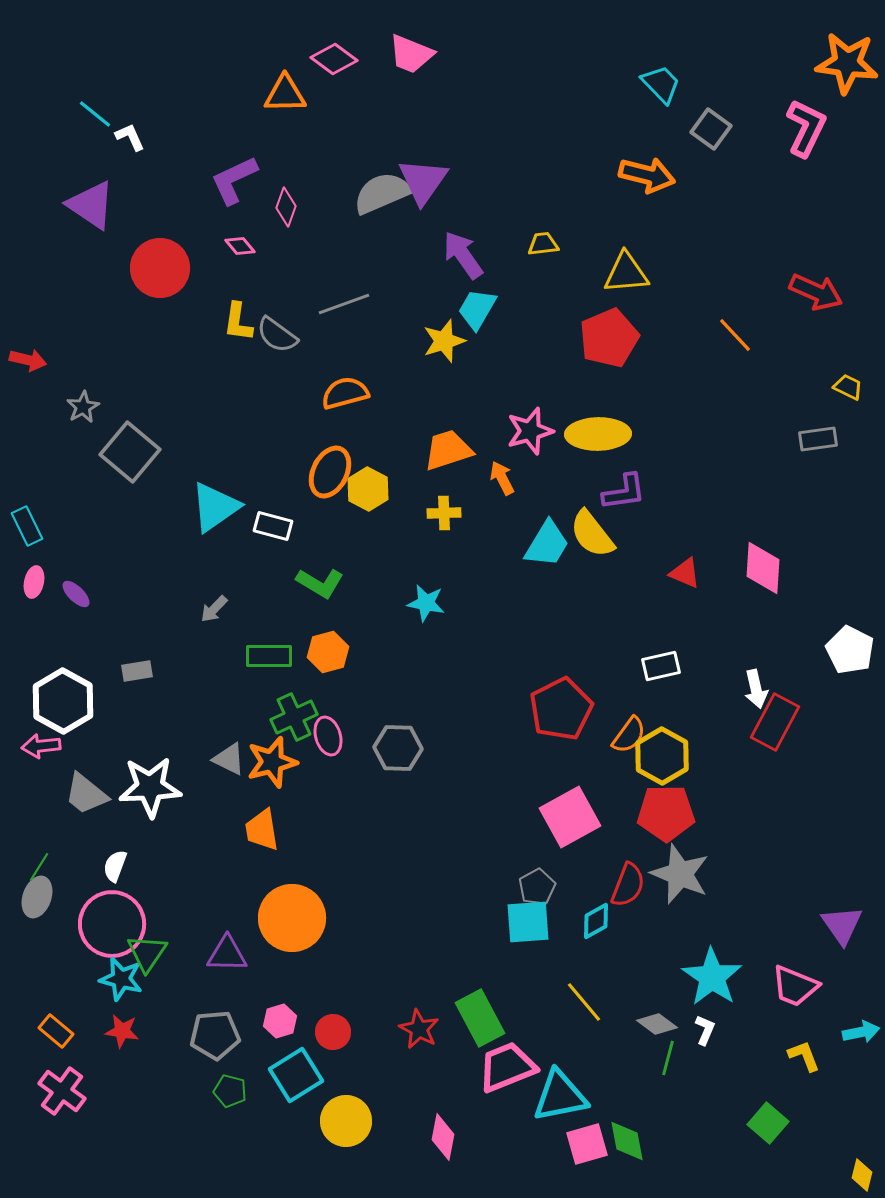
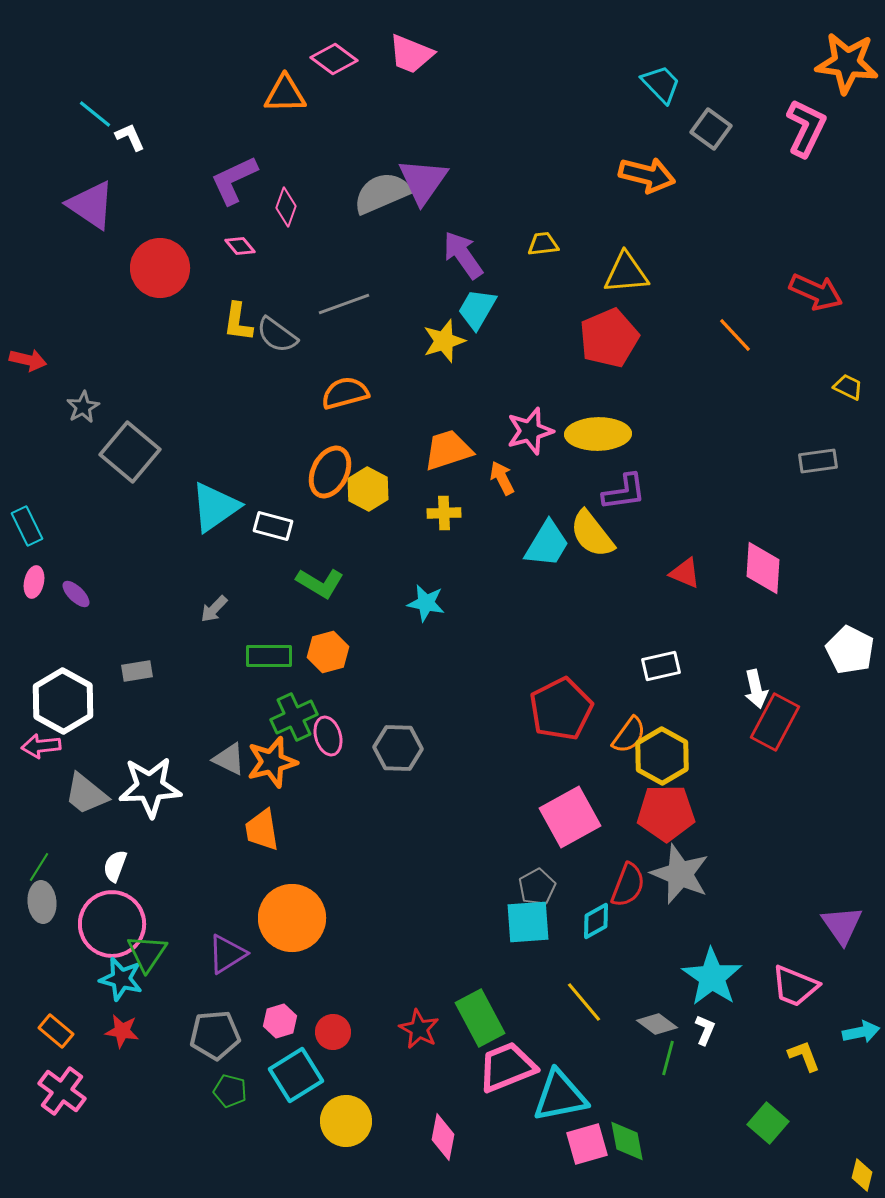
gray rectangle at (818, 439): moved 22 px down
gray ellipse at (37, 897): moved 5 px right, 5 px down; rotated 24 degrees counterclockwise
purple triangle at (227, 954): rotated 33 degrees counterclockwise
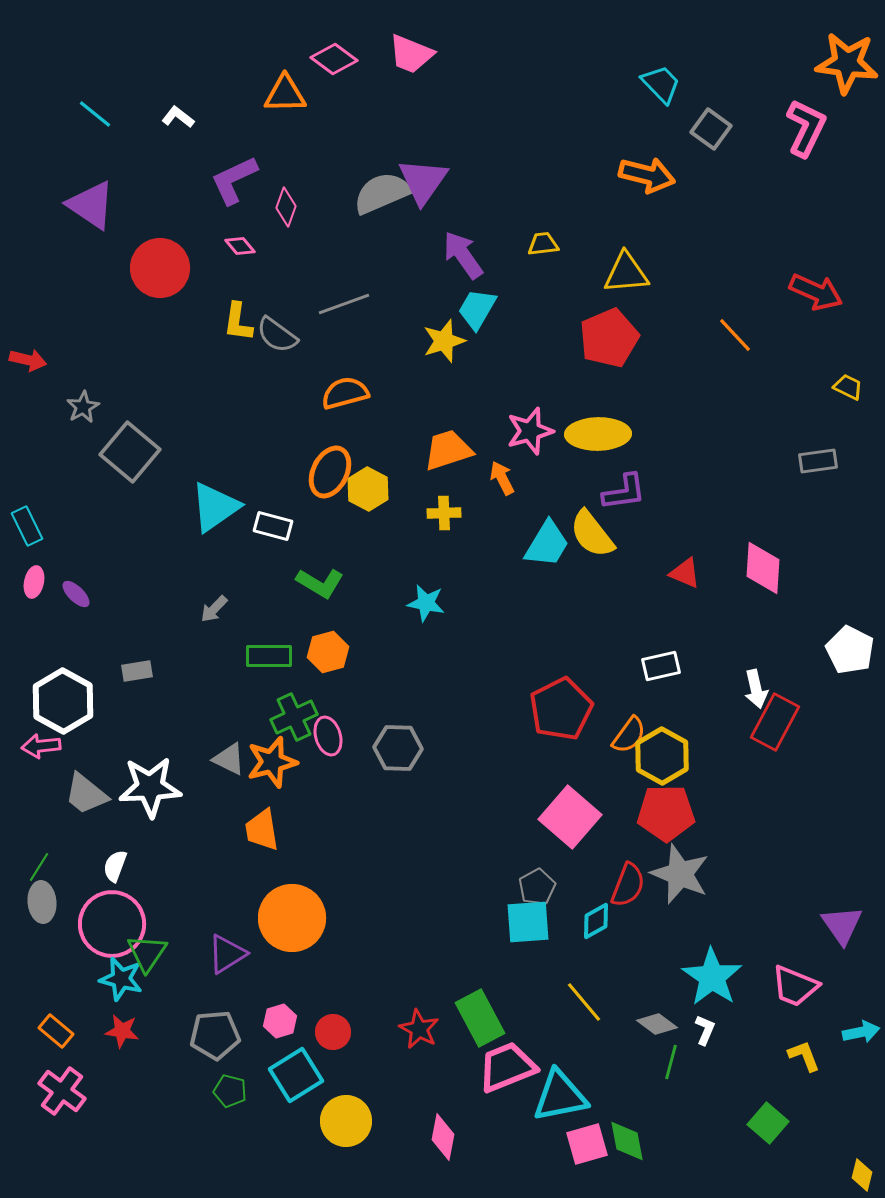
white L-shape at (130, 137): moved 48 px right, 20 px up; rotated 28 degrees counterclockwise
pink square at (570, 817): rotated 20 degrees counterclockwise
green line at (668, 1058): moved 3 px right, 4 px down
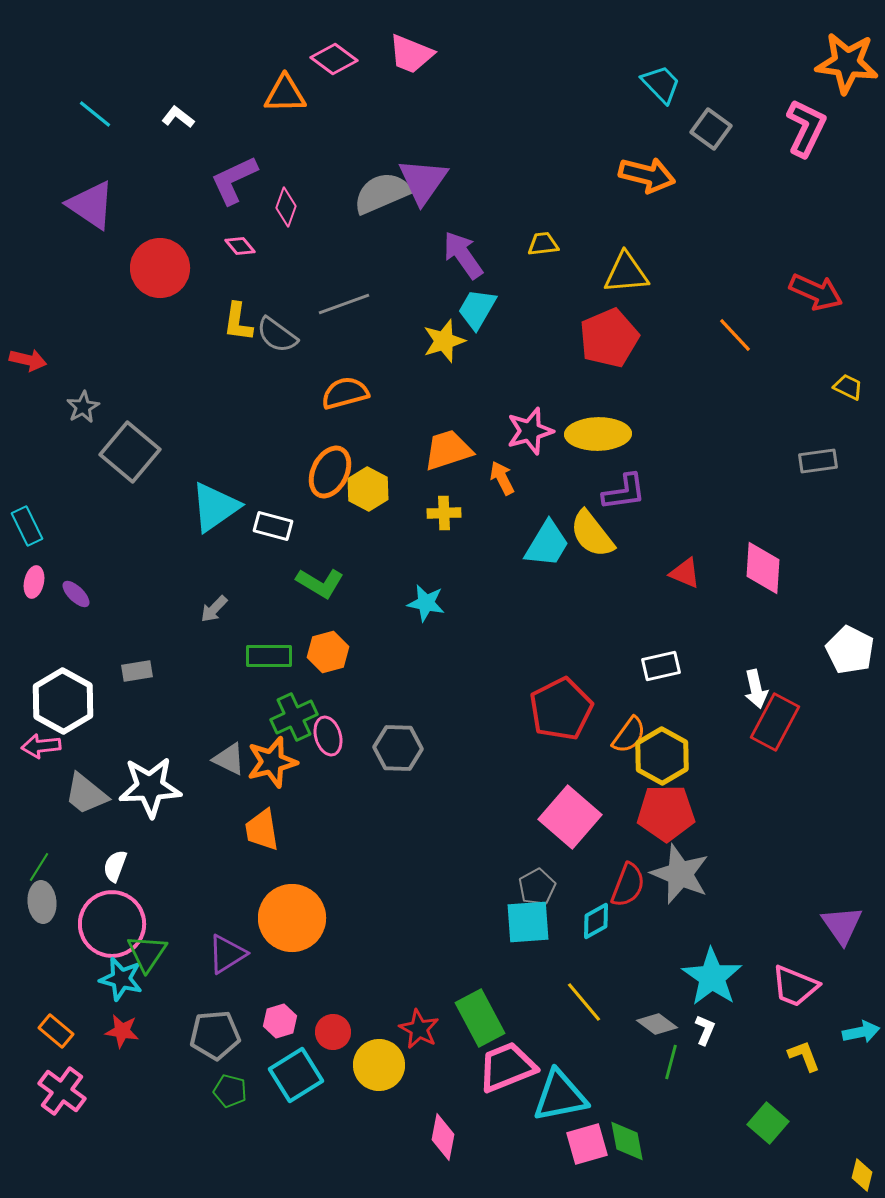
yellow circle at (346, 1121): moved 33 px right, 56 px up
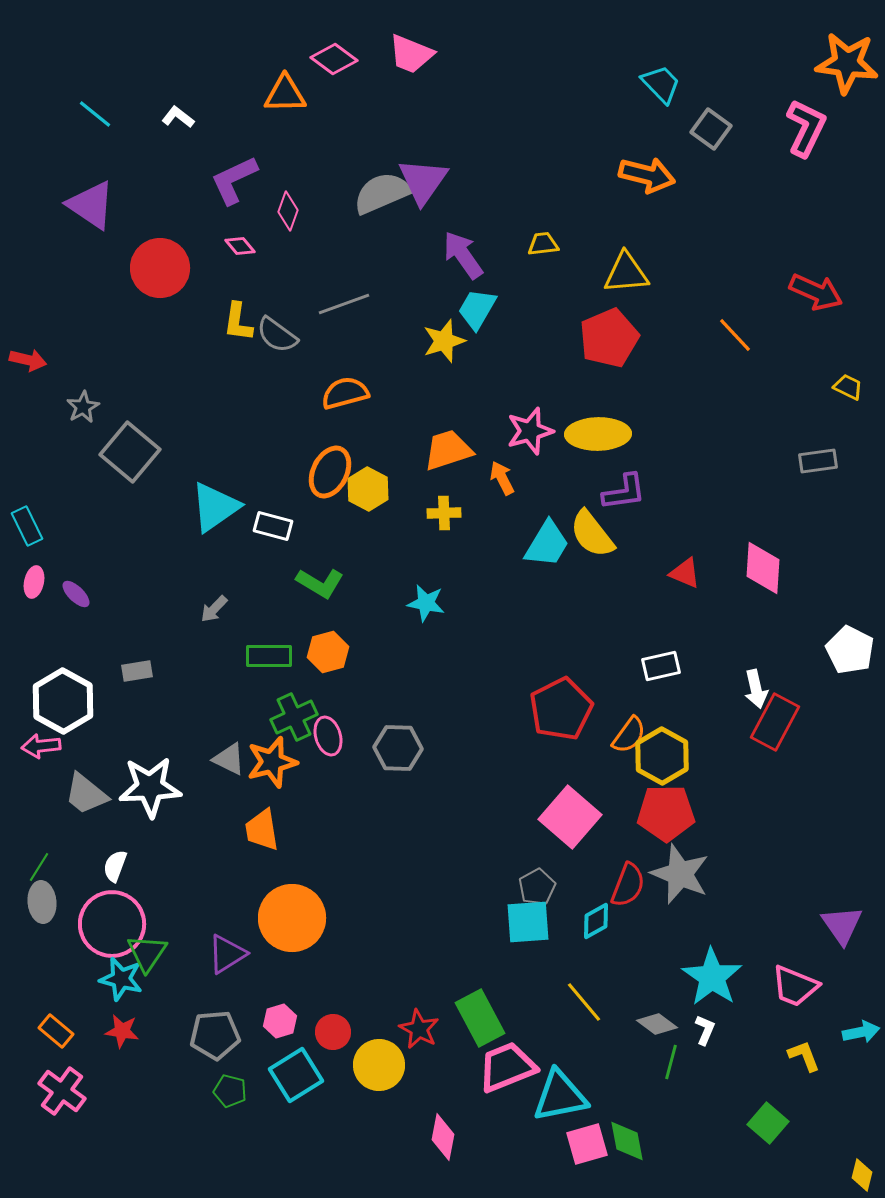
pink diamond at (286, 207): moved 2 px right, 4 px down
